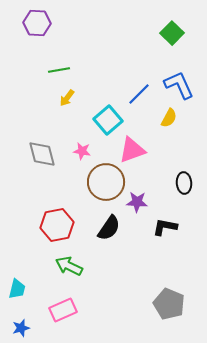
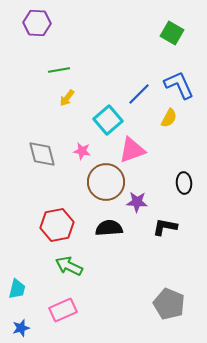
green square: rotated 15 degrees counterclockwise
black semicircle: rotated 128 degrees counterclockwise
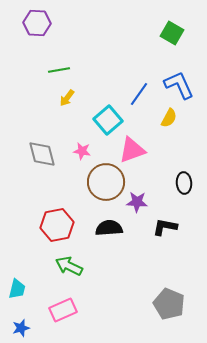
blue line: rotated 10 degrees counterclockwise
